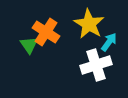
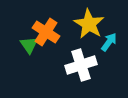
white cross: moved 15 px left
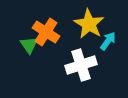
cyan arrow: moved 1 px left, 1 px up
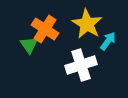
yellow star: moved 2 px left
orange cross: moved 1 px left, 3 px up
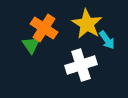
orange cross: moved 1 px left, 1 px up
cyan arrow: moved 1 px left, 1 px up; rotated 108 degrees clockwise
green triangle: moved 2 px right
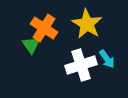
cyan arrow: moved 19 px down
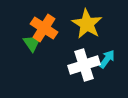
green triangle: moved 1 px right, 2 px up
cyan arrow: rotated 108 degrees counterclockwise
white cross: moved 3 px right
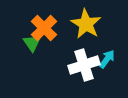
yellow star: moved 1 px left
orange cross: rotated 12 degrees clockwise
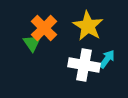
yellow star: moved 2 px right, 2 px down
white cross: rotated 28 degrees clockwise
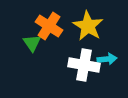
orange cross: moved 5 px right, 2 px up; rotated 12 degrees counterclockwise
cyan arrow: rotated 48 degrees clockwise
